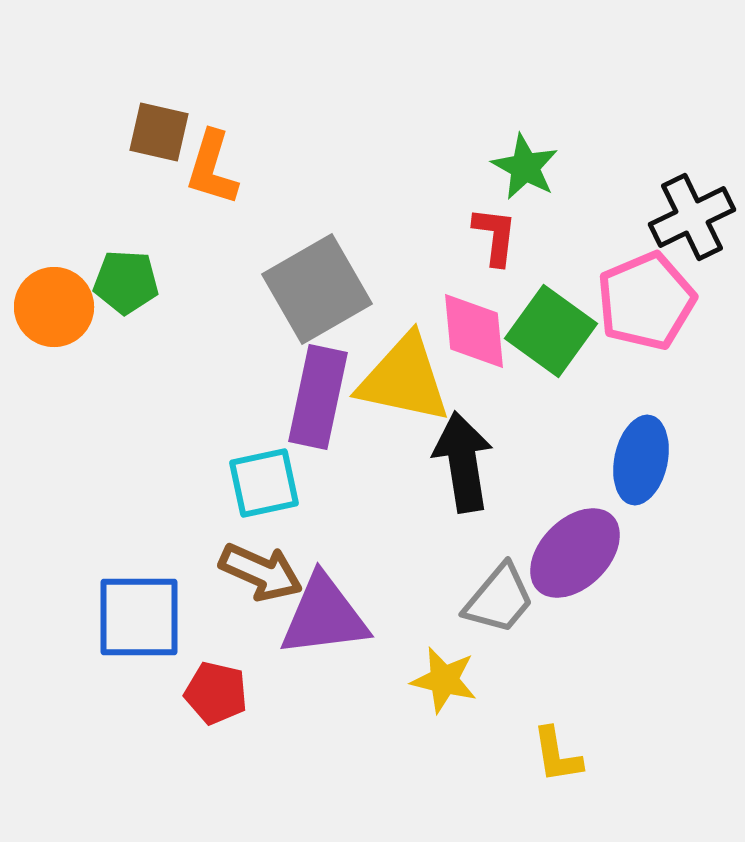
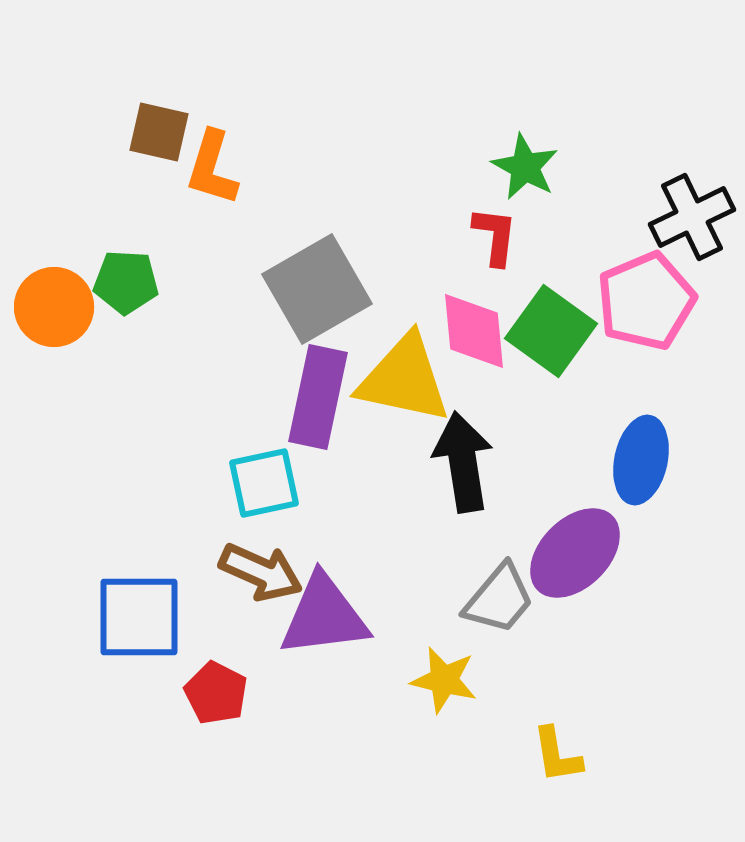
red pentagon: rotated 14 degrees clockwise
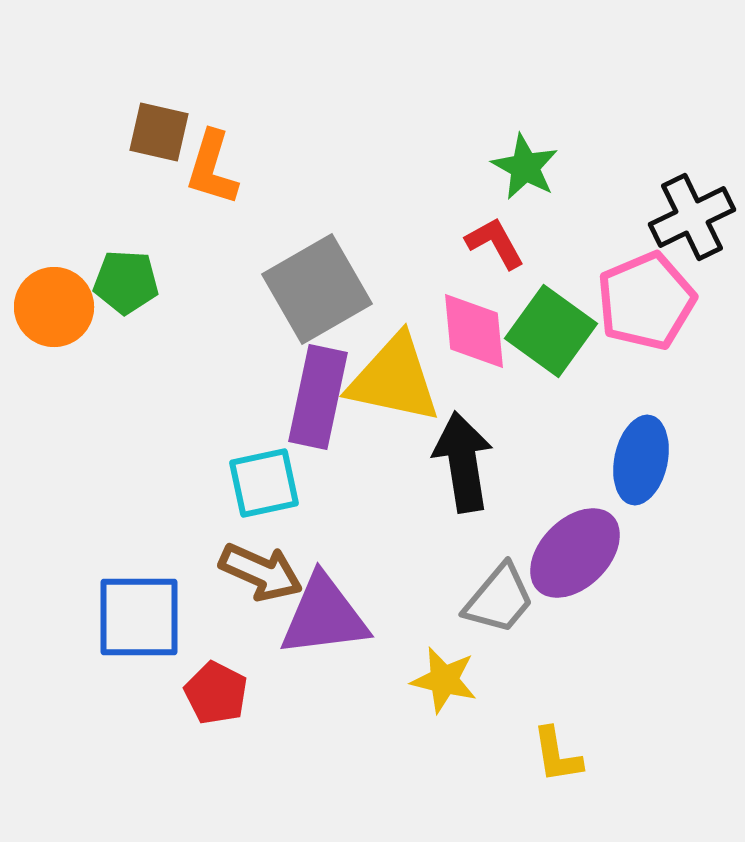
red L-shape: moved 7 px down; rotated 36 degrees counterclockwise
yellow triangle: moved 10 px left
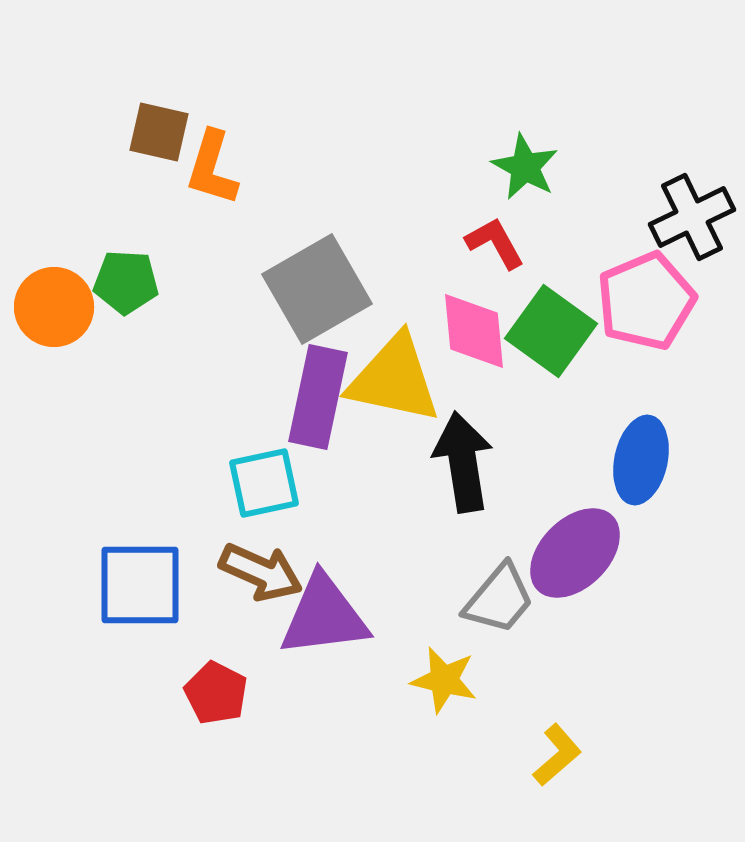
blue square: moved 1 px right, 32 px up
yellow L-shape: rotated 122 degrees counterclockwise
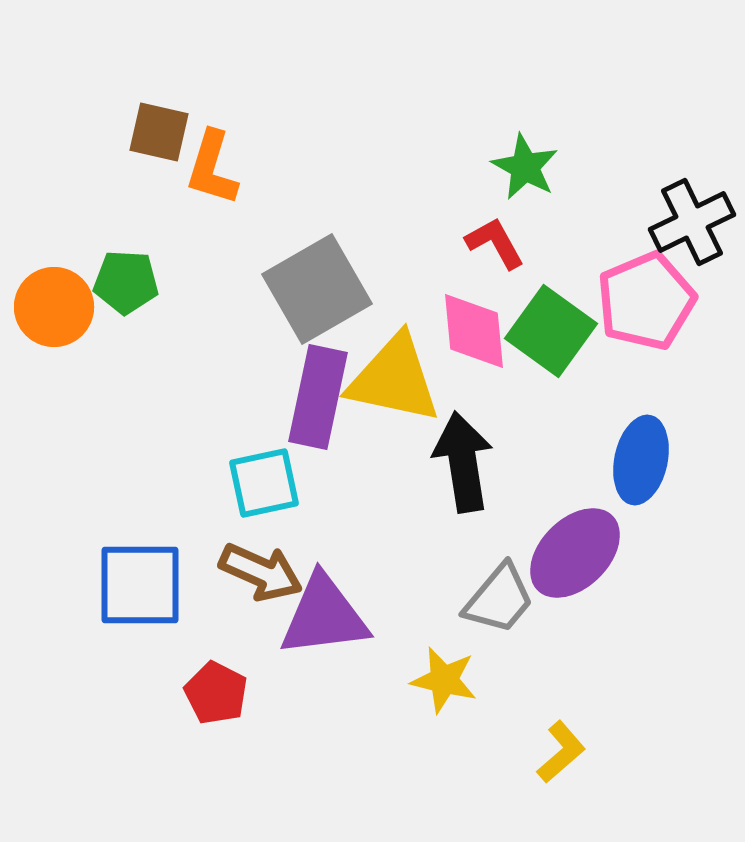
black cross: moved 5 px down
yellow L-shape: moved 4 px right, 3 px up
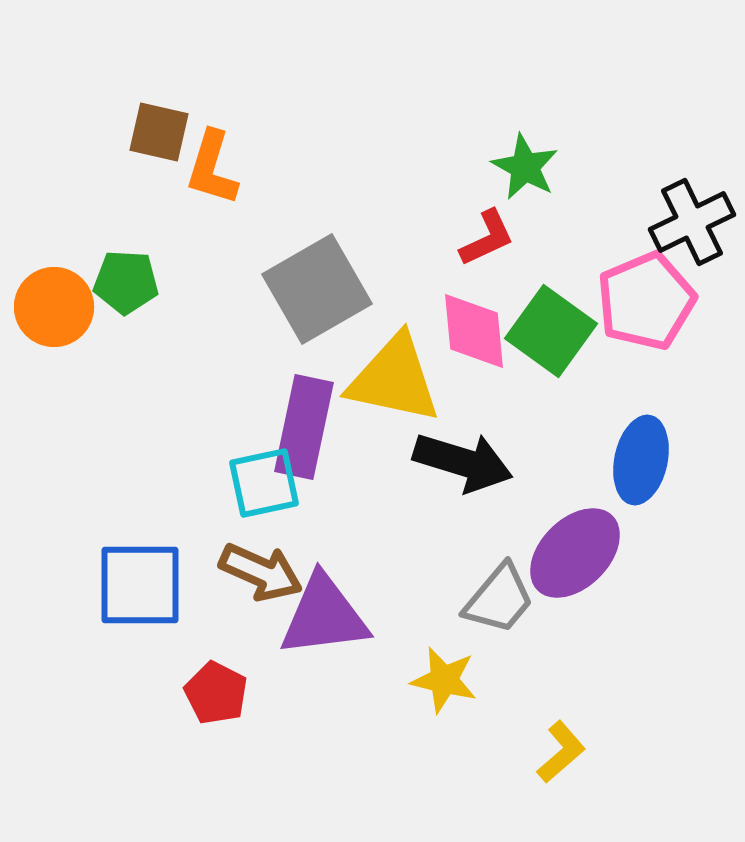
red L-shape: moved 8 px left, 5 px up; rotated 94 degrees clockwise
purple rectangle: moved 14 px left, 30 px down
black arrow: rotated 116 degrees clockwise
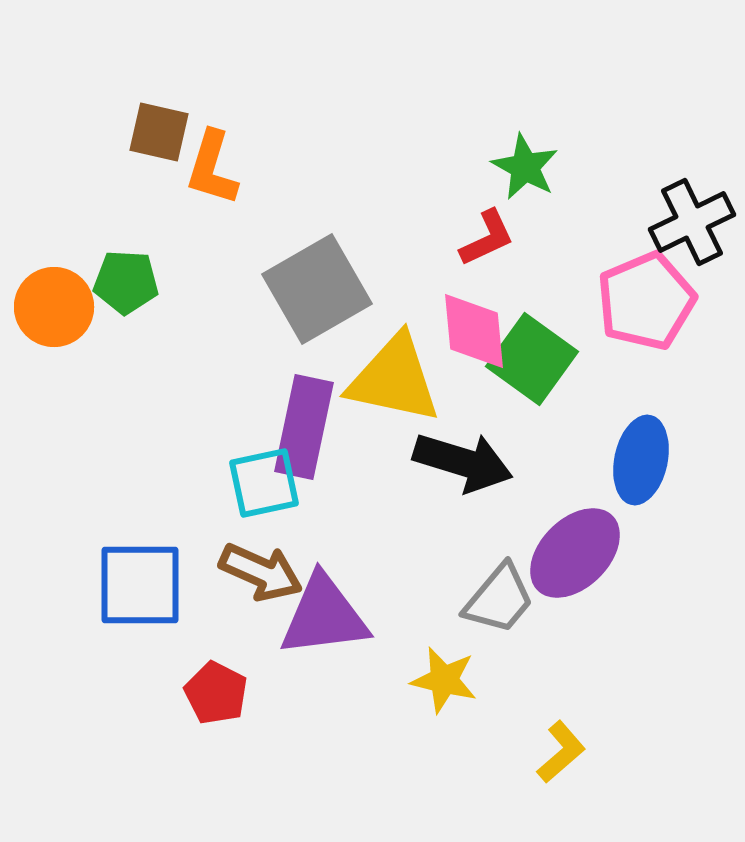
green square: moved 19 px left, 28 px down
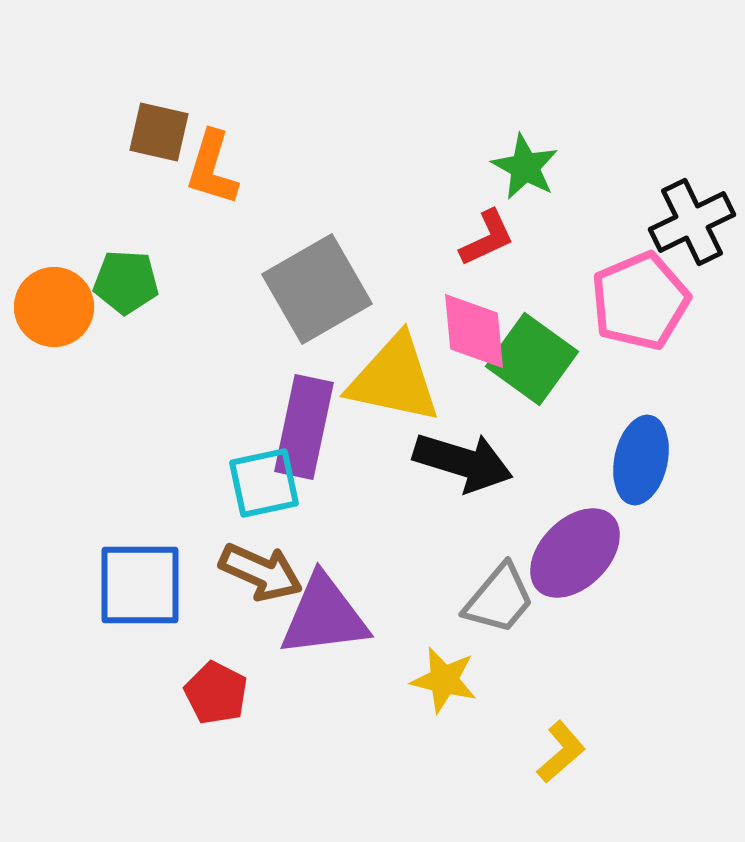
pink pentagon: moved 6 px left
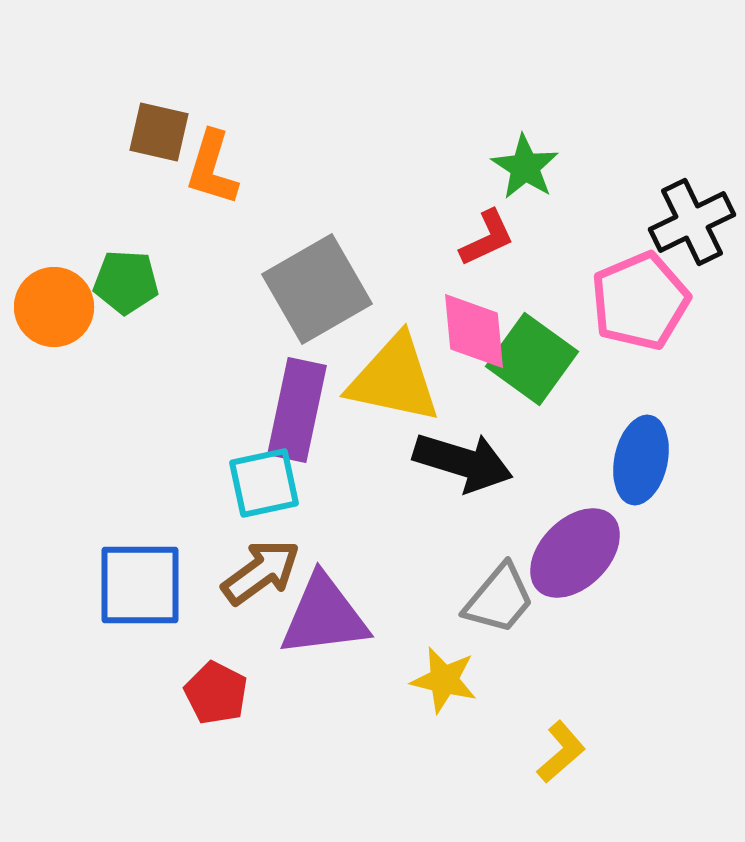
green star: rotated 4 degrees clockwise
purple rectangle: moved 7 px left, 17 px up
brown arrow: rotated 60 degrees counterclockwise
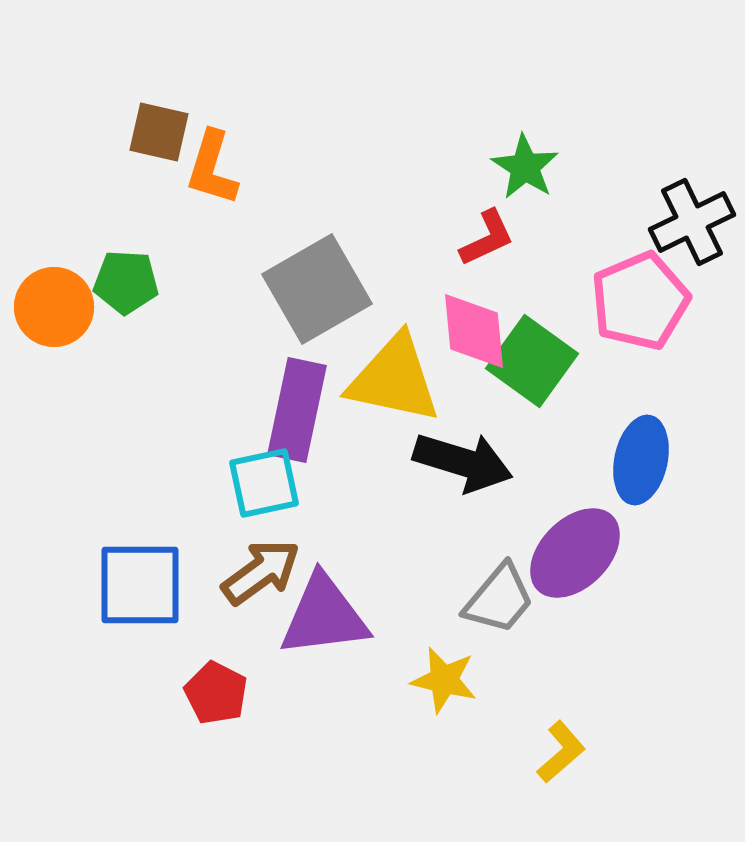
green square: moved 2 px down
